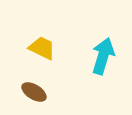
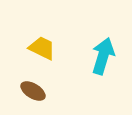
brown ellipse: moved 1 px left, 1 px up
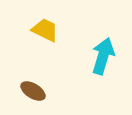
yellow trapezoid: moved 3 px right, 18 px up
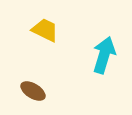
cyan arrow: moved 1 px right, 1 px up
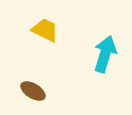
cyan arrow: moved 1 px right, 1 px up
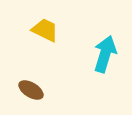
brown ellipse: moved 2 px left, 1 px up
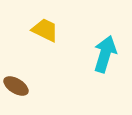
brown ellipse: moved 15 px left, 4 px up
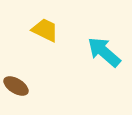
cyan arrow: moved 1 px left, 2 px up; rotated 66 degrees counterclockwise
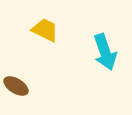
cyan arrow: moved 1 px right; rotated 150 degrees counterclockwise
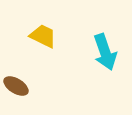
yellow trapezoid: moved 2 px left, 6 px down
